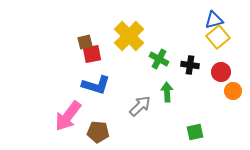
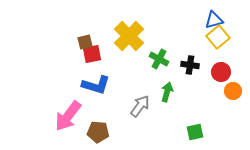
green arrow: rotated 18 degrees clockwise
gray arrow: rotated 10 degrees counterclockwise
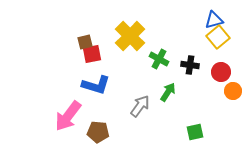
yellow cross: moved 1 px right
green arrow: moved 1 px right; rotated 18 degrees clockwise
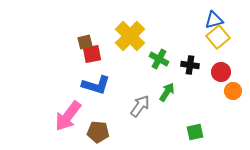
green arrow: moved 1 px left
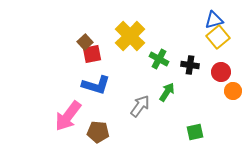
brown square: rotated 28 degrees counterclockwise
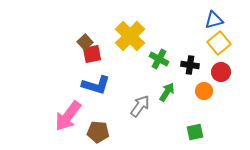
yellow square: moved 1 px right, 6 px down
orange circle: moved 29 px left
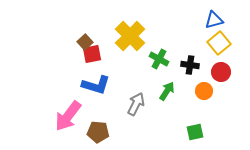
green arrow: moved 1 px up
gray arrow: moved 4 px left, 2 px up; rotated 10 degrees counterclockwise
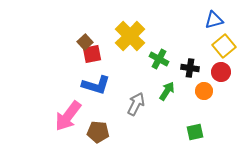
yellow square: moved 5 px right, 3 px down
black cross: moved 3 px down
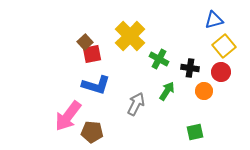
brown pentagon: moved 6 px left
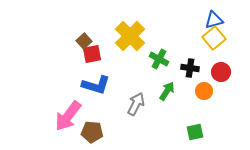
brown square: moved 1 px left, 1 px up
yellow square: moved 10 px left, 8 px up
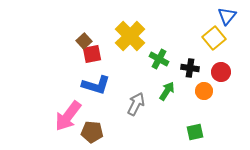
blue triangle: moved 13 px right, 4 px up; rotated 36 degrees counterclockwise
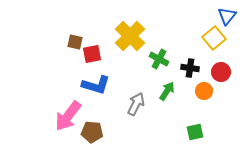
brown square: moved 9 px left, 1 px down; rotated 35 degrees counterclockwise
